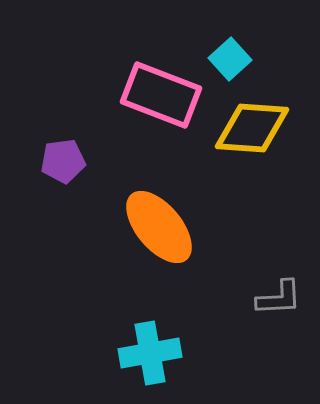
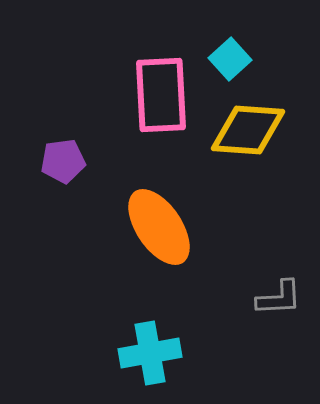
pink rectangle: rotated 66 degrees clockwise
yellow diamond: moved 4 px left, 2 px down
orange ellipse: rotated 6 degrees clockwise
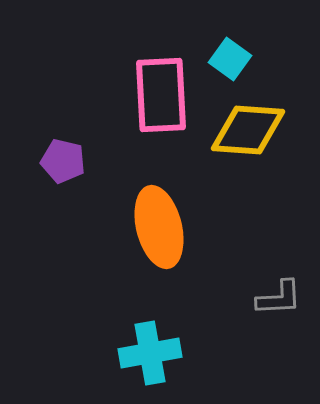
cyan square: rotated 12 degrees counterclockwise
purple pentagon: rotated 21 degrees clockwise
orange ellipse: rotated 20 degrees clockwise
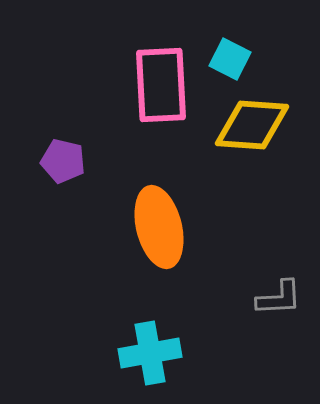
cyan square: rotated 9 degrees counterclockwise
pink rectangle: moved 10 px up
yellow diamond: moved 4 px right, 5 px up
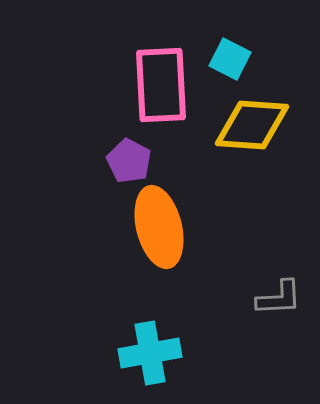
purple pentagon: moved 66 px right; rotated 15 degrees clockwise
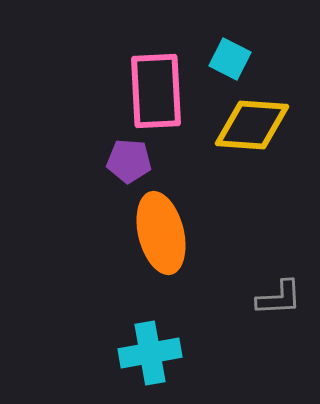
pink rectangle: moved 5 px left, 6 px down
purple pentagon: rotated 24 degrees counterclockwise
orange ellipse: moved 2 px right, 6 px down
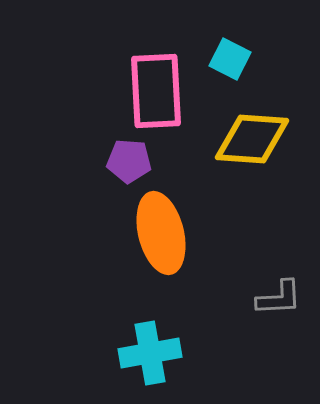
yellow diamond: moved 14 px down
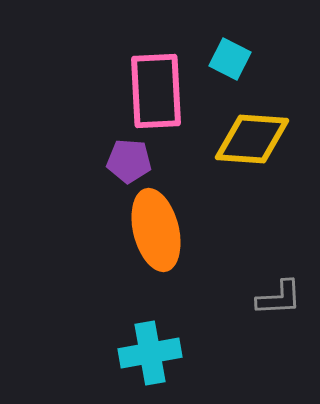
orange ellipse: moved 5 px left, 3 px up
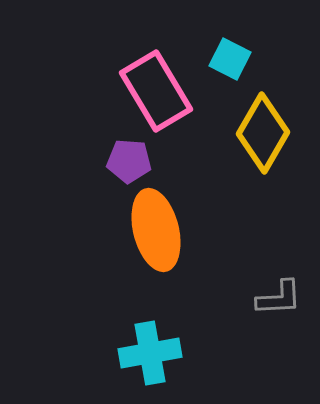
pink rectangle: rotated 28 degrees counterclockwise
yellow diamond: moved 11 px right, 6 px up; rotated 64 degrees counterclockwise
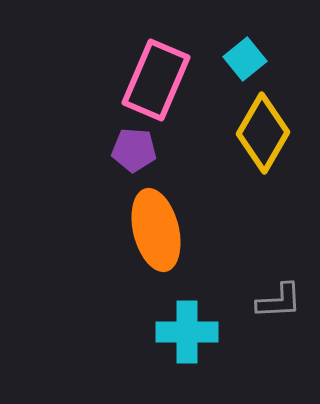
cyan square: moved 15 px right; rotated 24 degrees clockwise
pink rectangle: moved 11 px up; rotated 54 degrees clockwise
purple pentagon: moved 5 px right, 11 px up
gray L-shape: moved 3 px down
cyan cross: moved 37 px right, 21 px up; rotated 10 degrees clockwise
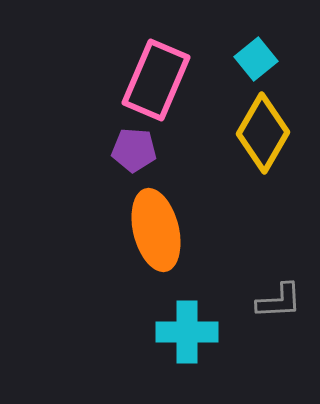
cyan square: moved 11 px right
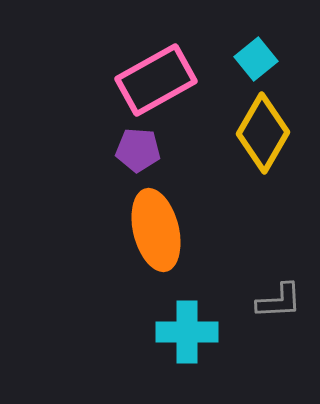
pink rectangle: rotated 38 degrees clockwise
purple pentagon: moved 4 px right
